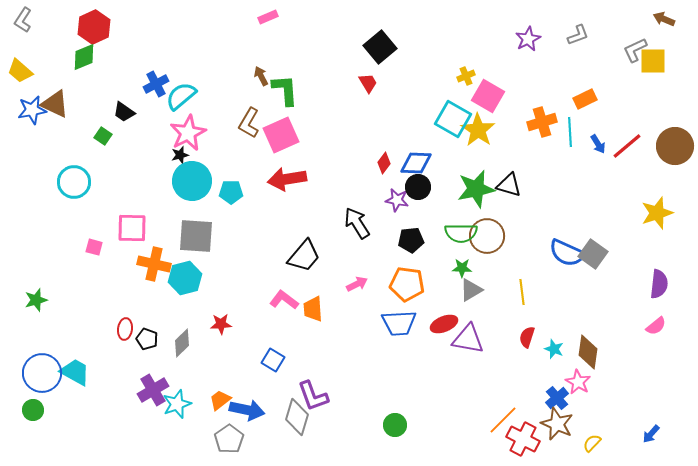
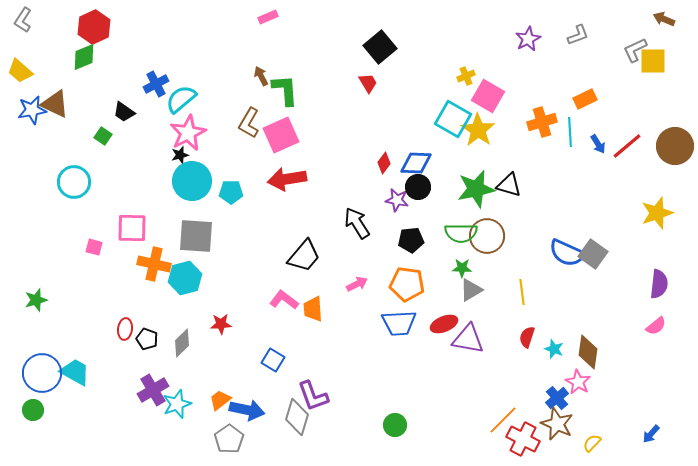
cyan semicircle at (181, 96): moved 3 px down
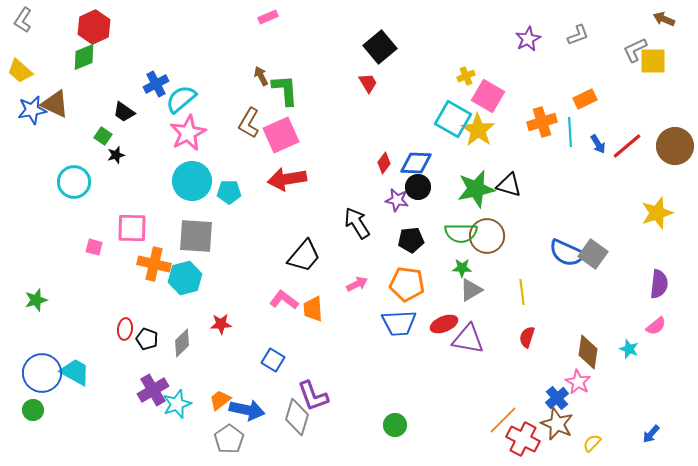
black star at (180, 155): moved 64 px left
cyan pentagon at (231, 192): moved 2 px left
cyan star at (554, 349): moved 75 px right
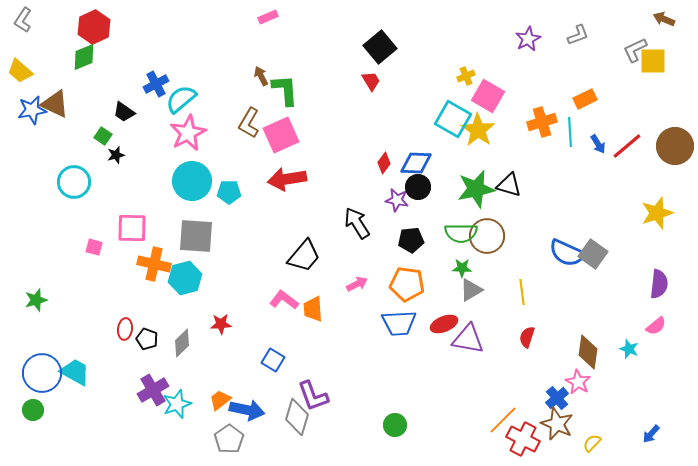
red trapezoid at (368, 83): moved 3 px right, 2 px up
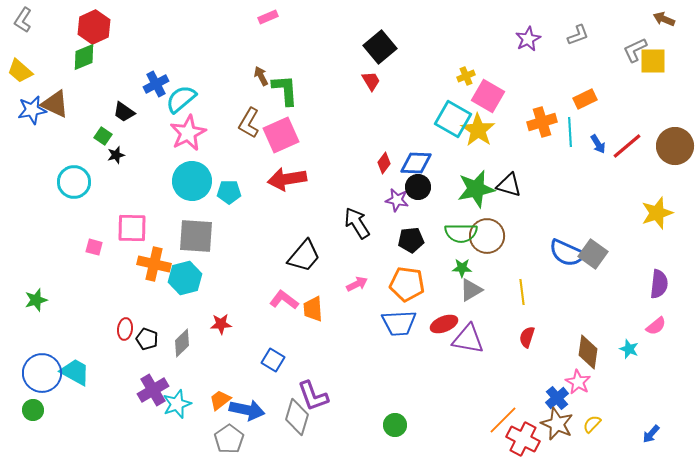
yellow semicircle at (592, 443): moved 19 px up
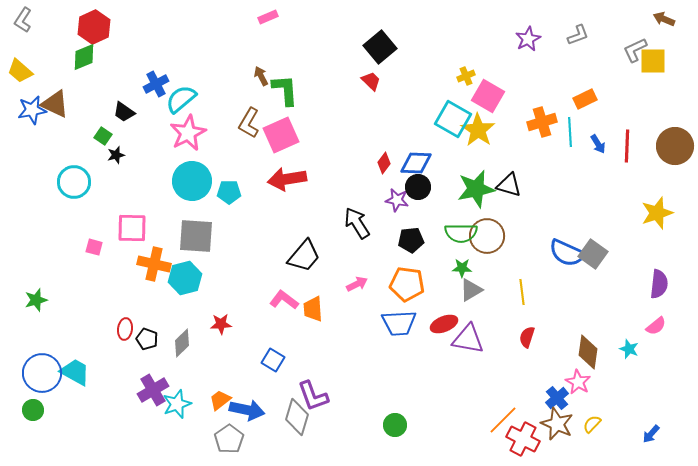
red trapezoid at (371, 81): rotated 15 degrees counterclockwise
red line at (627, 146): rotated 48 degrees counterclockwise
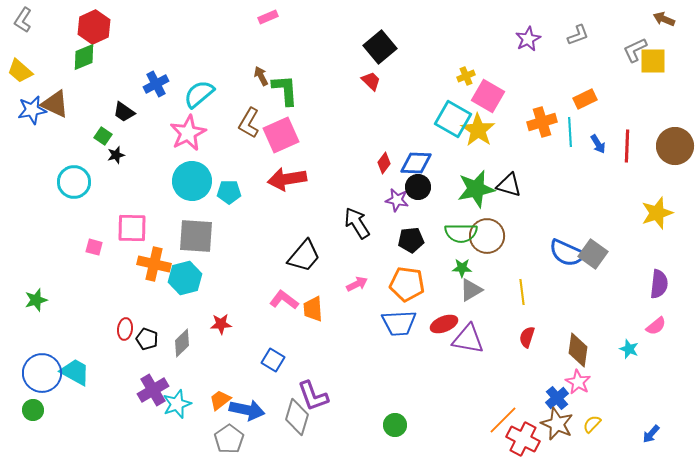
cyan semicircle at (181, 99): moved 18 px right, 5 px up
brown diamond at (588, 352): moved 10 px left, 2 px up
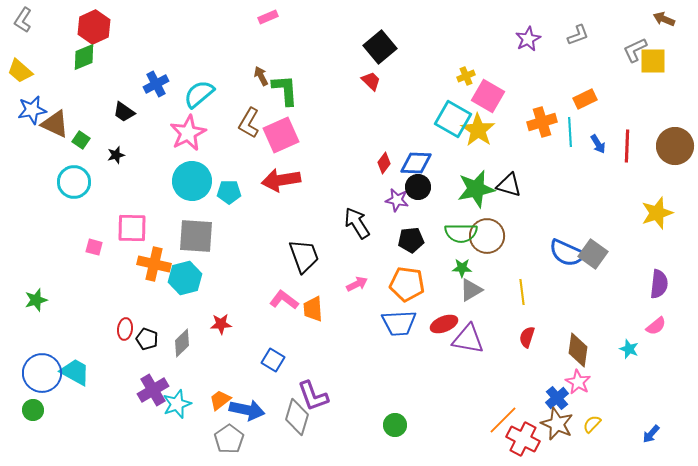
brown triangle at (55, 104): moved 20 px down
green square at (103, 136): moved 22 px left, 4 px down
red arrow at (287, 179): moved 6 px left, 1 px down
black trapezoid at (304, 256): rotated 60 degrees counterclockwise
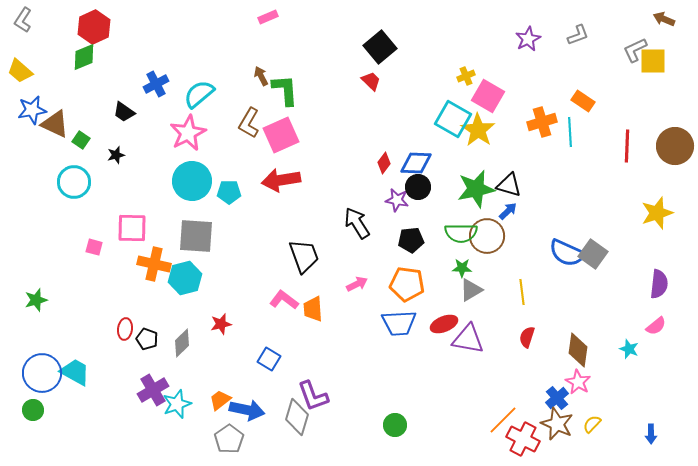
orange rectangle at (585, 99): moved 2 px left, 2 px down; rotated 60 degrees clockwise
blue arrow at (598, 144): moved 90 px left, 67 px down; rotated 102 degrees counterclockwise
red star at (221, 324): rotated 10 degrees counterclockwise
blue square at (273, 360): moved 4 px left, 1 px up
blue arrow at (651, 434): rotated 42 degrees counterclockwise
